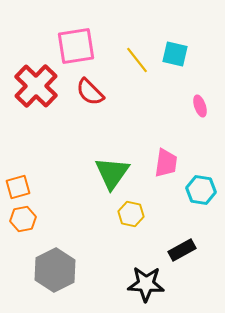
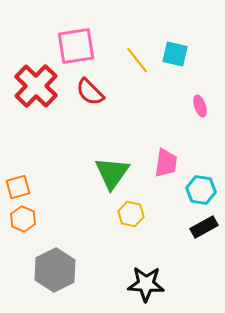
orange hexagon: rotated 25 degrees counterclockwise
black rectangle: moved 22 px right, 23 px up
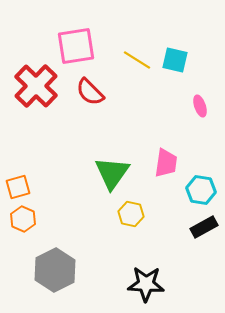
cyan square: moved 6 px down
yellow line: rotated 20 degrees counterclockwise
